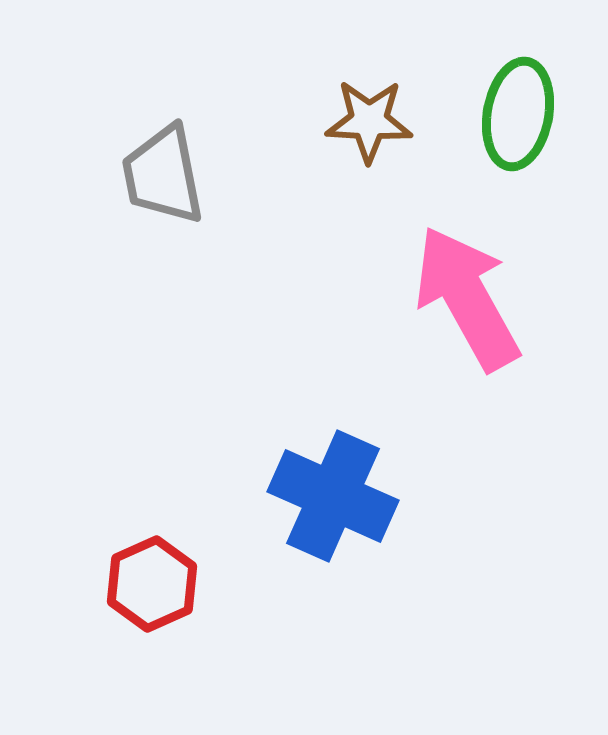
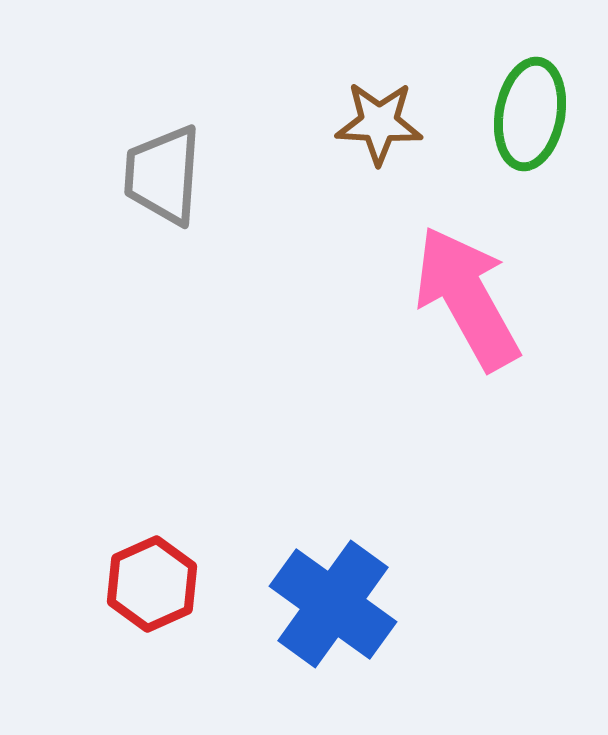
green ellipse: moved 12 px right
brown star: moved 10 px right, 2 px down
gray trapezoid: rotated 15 degrees clockwise
blue cross: moved 108 px down; rotated 12 degrees clockwise
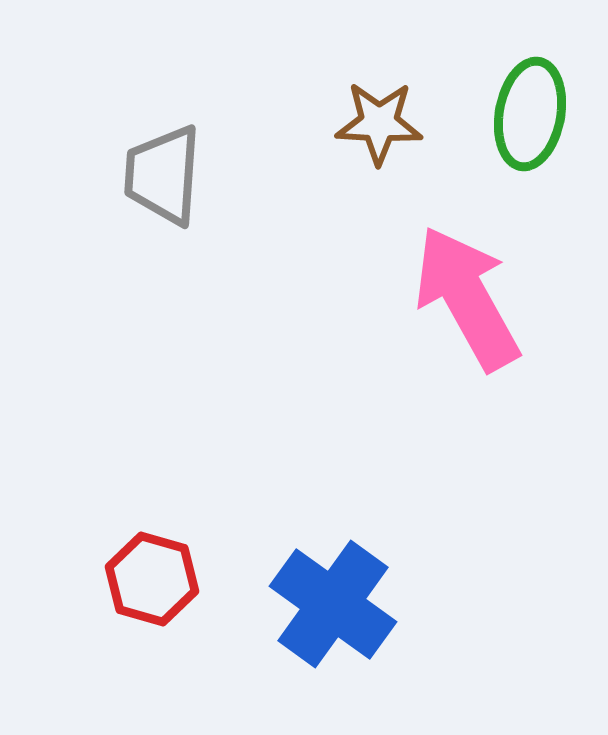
red hexagon: moved 5 px up; rotated 20 degrees counterclockwise
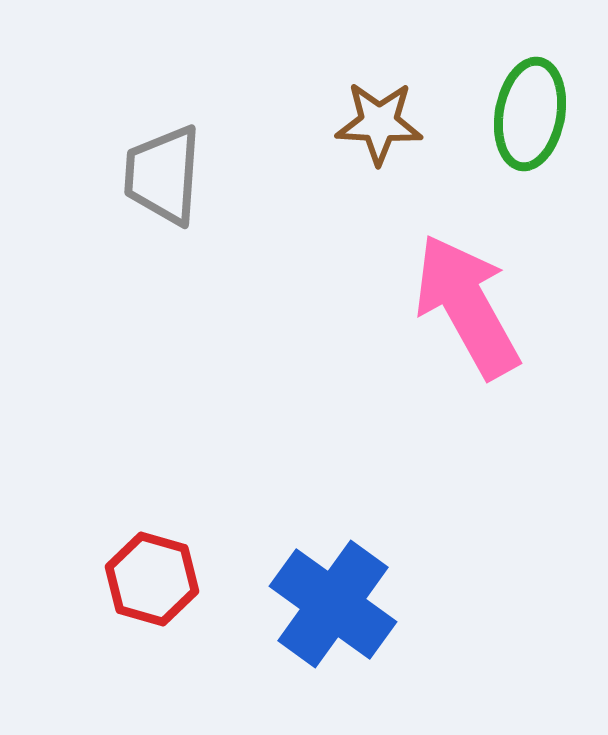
pink arrow: moved 8 px down
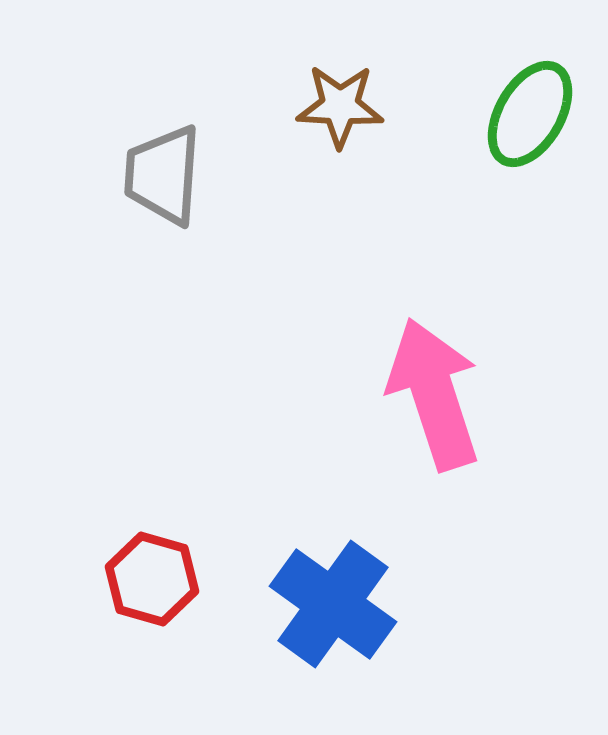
green ellipse: rotated 20 degrees clockwise
brown star: moved 39 px left, 17 px up
pink arrow: moved 33 px left, 88 px down; rotated 11 degrees clockwise
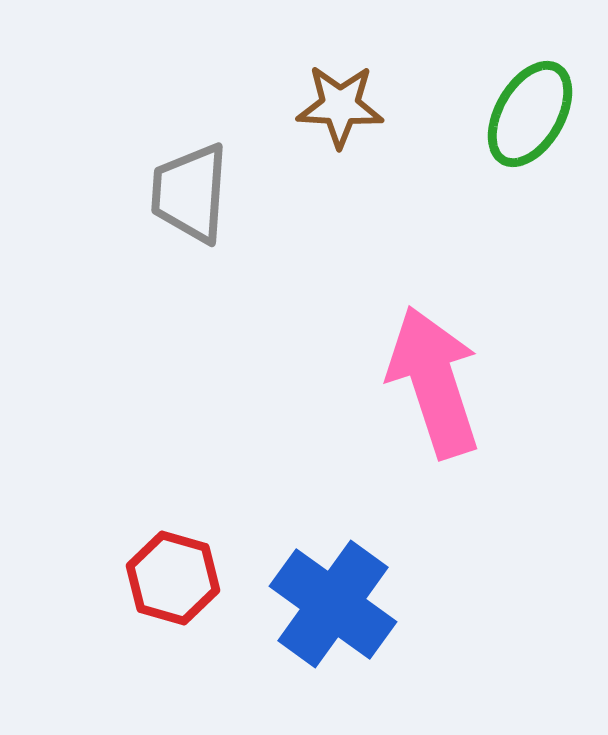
gray trapezoid: moved 27 px right, 18 px down
pink arrow: moved 12 px up
red hexagon: moved 21 px right, 1 px up
